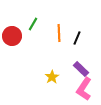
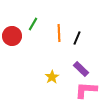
pink L-shape: moved 2 px right, 1 px down; rotated 60 degrees clockwise
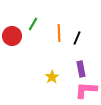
purple rectangle: rotated 35 degrees clockwise
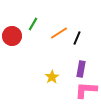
orange line: rotated 60 degrees clockwise
purple rectangle: rotated 21 degrees clockwise
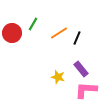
red circle: moved 3 px up
purple rectangle: rotated 49 degrees counterclockwise
yellow star: moved 6 px right; rotated 24 degrees counterclockwise
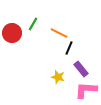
orange line: rotated 60 degrees clockwise
black line: moved 8 px left, 10 px down
